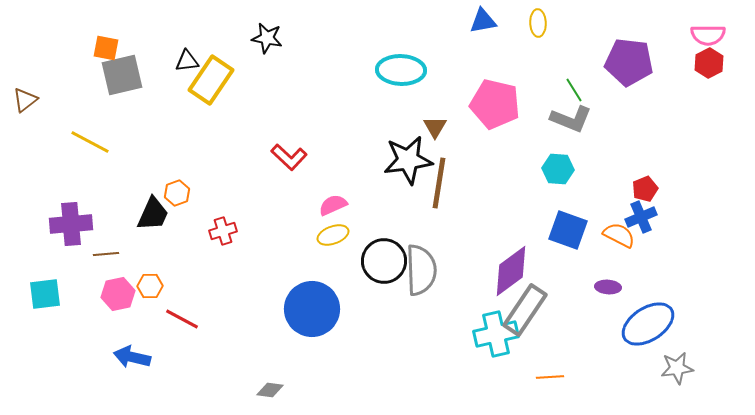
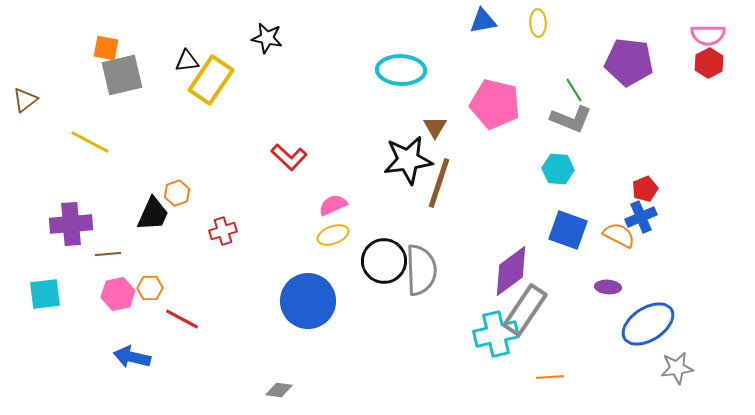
brown line at (439, 183): rotated 9 degrees clockwise
brown line at (106, 254): moved 2 px right
orange hexagon at (150, 286): moved 2 px down
blue circle at (312, 309): moved 4 px left, 8 px up
gray diamond at (270, 390): moved 9 px right
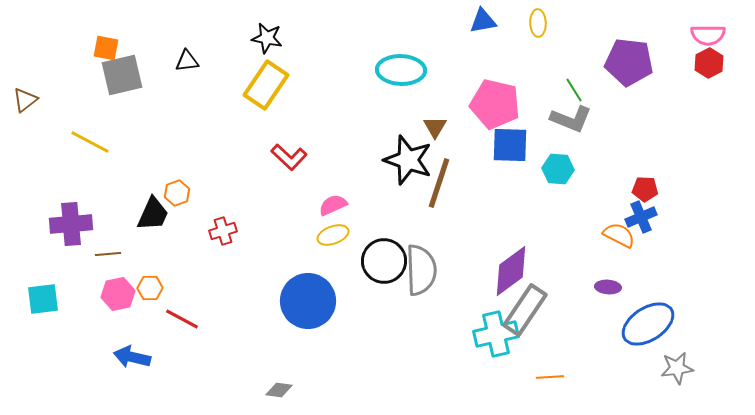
yellow rectangle at (211, 80): moved 55 px right, 5 px down
black star at (408, 160): rotated 27 degrees clockwise
red pentagon at (645, 189): rotated 25 degrees clockwise
blue square at (568, 230): moved 58 px left, 85 px up; rotated 18 degrees counterclockwise
cyan square at (45, 294): moved 2 px left, 5 px down
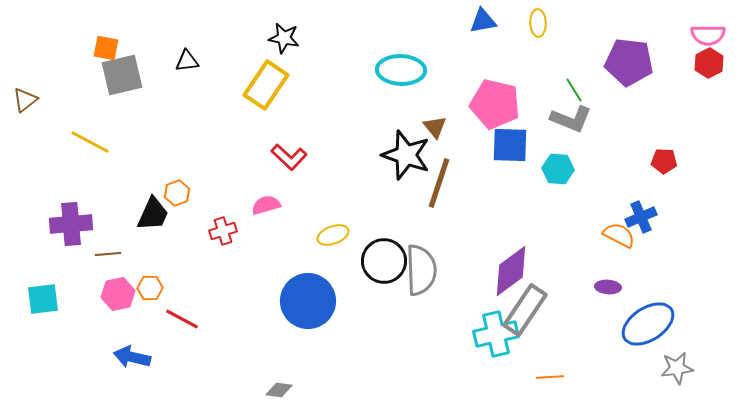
black star at (267, 38): moved 17 px right
brown triangle at (435, 127): rotated 10 degrees counterclockwise
black star at (408, 160): moved 2 px left, 5 px up
red pentagon at (645, 189): moved 19 px right, 28 px up
pink semicircle at (333, 205): moved 67 px left; rotated 8 degrees clockwise
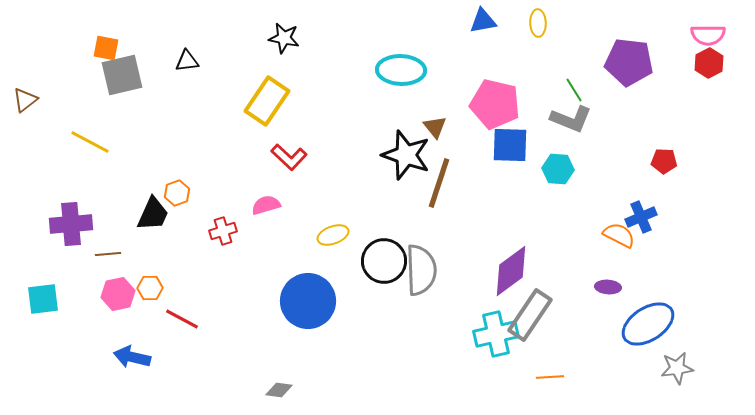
yellow rectangle at (266, 85): moved 1 px right, 16 px down
gray rectangle at (525, 310): moved 5 px right, 5 px down
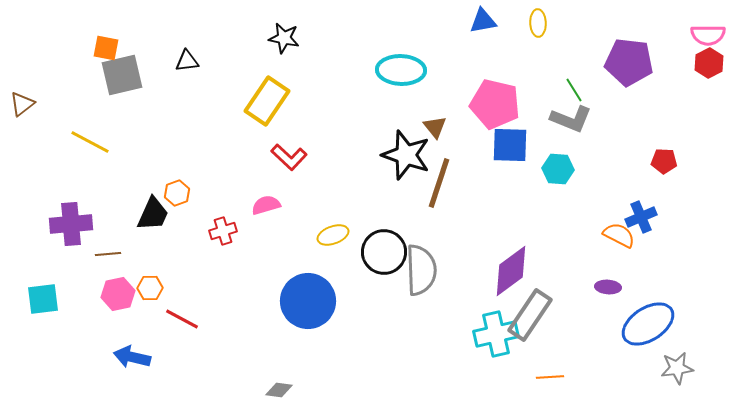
brown triangle at (25, 100): moved 3 px left, 4 px down
black circle at (384, 261): moved 9 px up
